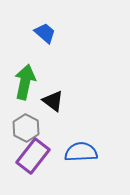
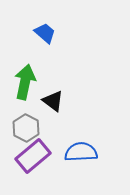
purple rectangle: rotated 12 degrees clockwise
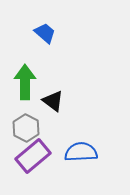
green arrow: rotated 12 degrees counterclockwise
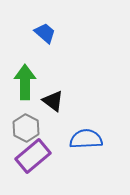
blue semicircle: moved 5 px right, 13 px up
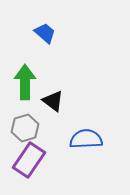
gray hexagon: moved 1 px left; rotated 16 degrees clockwise
purple rectangle: moved 4 px left, 4 px down; rotated 16 degrees counterclockwise
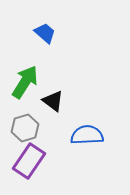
green arrow: rotated 32 degrees clockwise
blue semicircle: moved 1 px right, 4 px up
purple rectangle: moved 1 px down
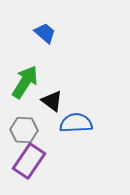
black triangle: moved 1 px left
gray hexagon: moved 1 px left, 2 px down; rotated 20 degrees clockwise
blue semicircle: moved 11 px left, 12 px up
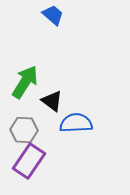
blue trapezoid: moved 8 px right, 18 px up
